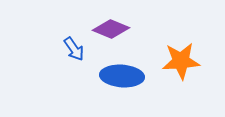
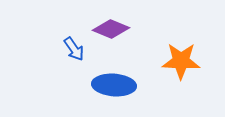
orange star: rotated 6 degrees clockwise
blue ellipse: moved 8 px left, 9 px down
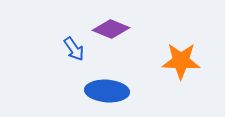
blue ellipse: moved 7 px left, 6 px down
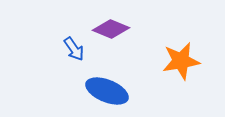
orange star: rotated 12 degrees counterclockwise
blue ellipse: rotated 18 degrees clockwise
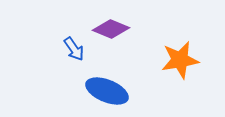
orange star: moved 1 px left, 1 px up
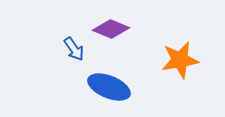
blue ellipse: moved 2 px right, 4 px up
